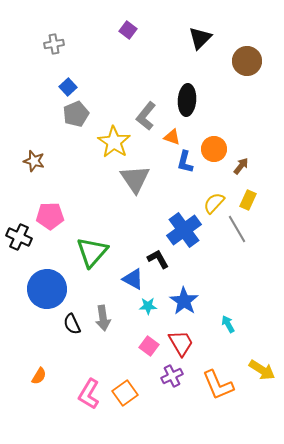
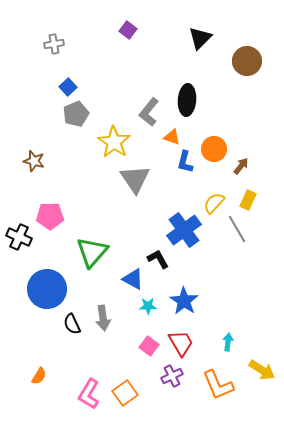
gray L-shape: moved 3 px right, 4 px up
cyan arrow: moved 18 px down; rotated 36 degrees clockwise
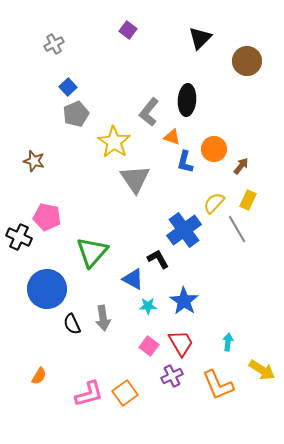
gray cross: rotated 18 degrees counterclockwise
pink pentagon: moved 3 px left, 1 px down; rotated 12 degrees clockwise
pink L-shape: rotated 136 degrees counterclockwise
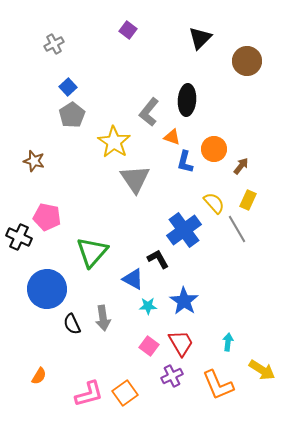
gray pentagon: moved 4 px left, 1 px down; rotated 10 degrees counterclockwise
yellow semicircle: rotated 95 degrees clockwise
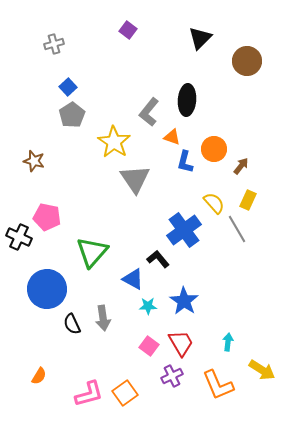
gray cross: rotated 12 degrees clockwise
black L-shape: rotated 10 degrees counterclockwise
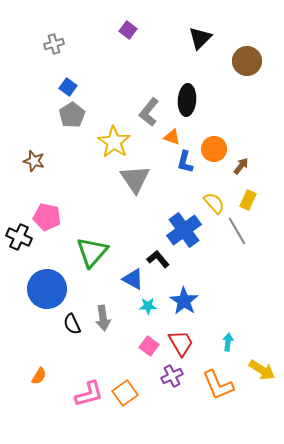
blue square: rotated 12 degrees counterclockwise
gray line: moved 2 px down
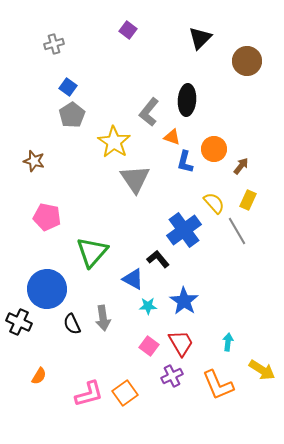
black cross: moved 85 px down
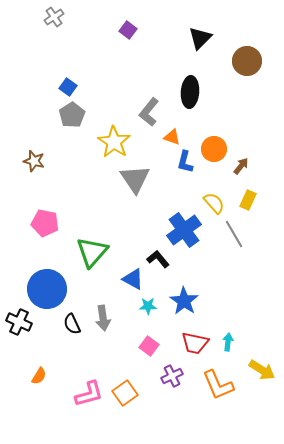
gray cross: moved 27 px up; rotated 18 degrees counterclockwise
black ellipse: moved 3 px right, 8 px up
pink pentagon: moved 2 px left, 6 px down
gray line: moved 3 px left, 3 px down
red trapezoid: moved 14 px right; rotated 132 degrees clockwise
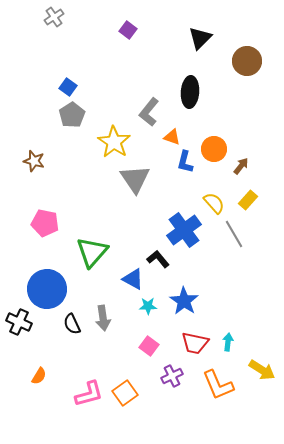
yellow rectangle: rotated 18 degrees clockwise
